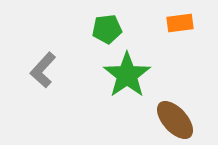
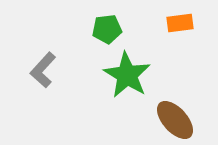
green star: rotated 6 degrees counterclockwise
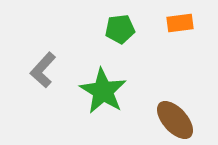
green pentagon: moved 13 px right
green star: moved 24 px left, 16 px down
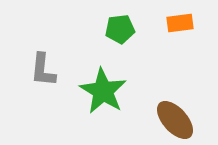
gray L-shape: rotated 36 degrees counterclockwise
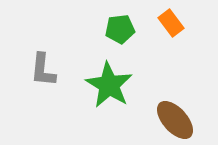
orange rectangle: moved 9 px left; rotated 60 degrees clockwise
green star: moved 6 px right, 6 px up
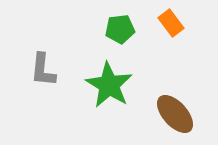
brown ellipse: moved 6 px up
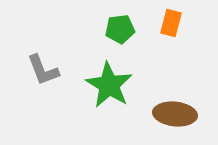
orange rectangle: rotated 52 degrees clockwise
gray L-shape: rotated 27 degrees counterclockwise
brown ellipse: rotated 42 degrees counterclockwise
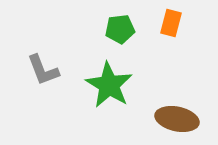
brown ellipse: moved 2 px right, 5 px down; rotated 6 degrees clockwise
